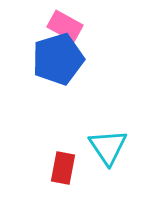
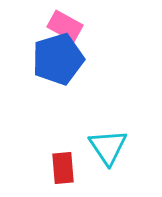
red rectangle: rotated 16 degrees counterclockwise
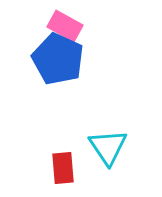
blue pentagon: rotated 30 degrees counterclockwise
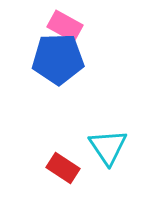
blue pentagon: rotated 27 degrees counterclockwise
red rectangle: rotated 52 degrees counterclockwise
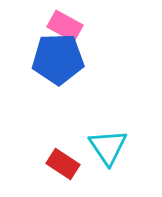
red rectangle: moved 4 px up
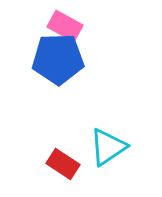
cyan triangle: rotated 30 degrees clockwise
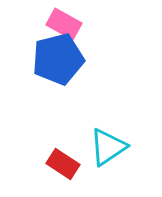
pink rectangle: moved 1 px left, 2 px up
blue pentagon: rotated 12 degrees counterclockwise
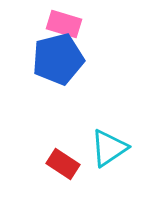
pink rectangle: rotated 12 degrees counterclockwise
cyan triangle: moved 1 px right, 1 px down
